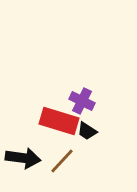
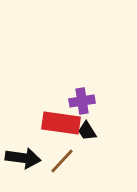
purple cross: rotated 35 degrees counterclockwise
red rectangle: moved 2 px right, 2 px down; rotated 9 degrees counterclockwise
black trapezoid: rotated 25 degrees clockwise
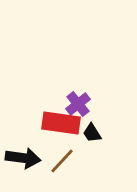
purple cross: moved 4 px left, 3 px down; rotated 30 degrees counterclockwise
black trapezoid: moved 5 px right, 2 px down
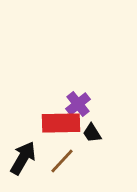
red rectangle: rotated 9 degrees counterclockwise
black arrow: rotated 68 degrees counterclockwise
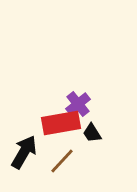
red rectangle: rotated 9 degrees counterclockwise
black arrow: moved 1 px right, 6 px up
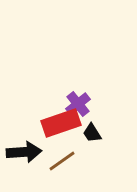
red rectangle: rotated 9 degrees counterclockwise
black arrow: rotated 56 degrees clockwise
brown line: rotated 12 degrees clockwise
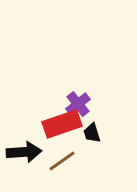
red rectangle: moved 1 px right, 1 px down
black trapezoid: rotated 15 degrees clockwise
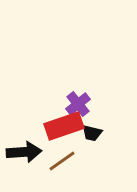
red rectangle: moved 2 px right, 2 px down
black trapezoid: rotated 60 degrees counterclockwise
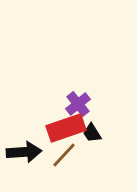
red rectangle: moved 2 px right, 2 px down
black trapezoid: rotated 45 degrees clockwise
brown line: moved 2 px right, 6 px up; rotated 12 degrees counterclockwise
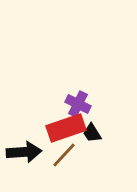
purple cross: rotated 25 degrees counterclockwise
